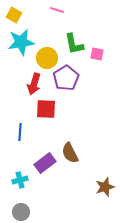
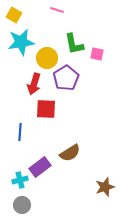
brown semicircle: rotated 95 degrees counterclockwise
purple rectangle: moved 5 px left, 4 px down
gray circle: moved 1 px right, 7 px up
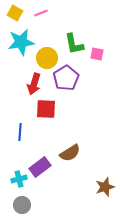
pink line: moved 16 px left, 3 px down; rotated 40 degrees counterclockwise
yellow square: moved 1 px right, 2 px up
cyan cross: moved 1 px left, 1 px up
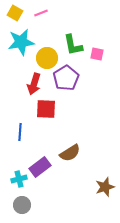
green L-shape: moved 1 px left, 1 px down
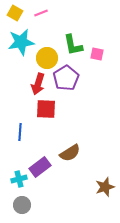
red arrow: moved 4 px right
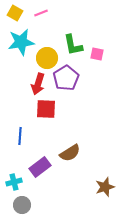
blue line: moved 4 px down
cyan cross: moved 5 px left, 3 px down
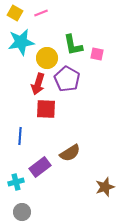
purple pentagon: moved 1 px right, 1 px down; rotated 10 degrees counterclockwise
cyan cross: moved 2 px right
gray circle: moved 7 px down
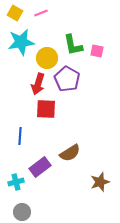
pink square: moved 3 px up
brown star: moved 5 px left, 5 px up
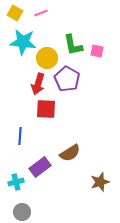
cyan star: moved 2 px right; rotated 16 degrees clockwise
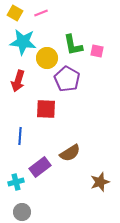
red arrow: moved 20 px left, 3 px up
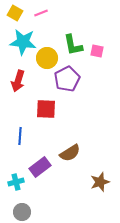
purple pentagon: rotated 15 degrees clockwise
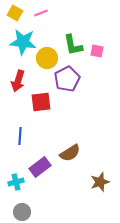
red square: moved 5 px left, 7 px up; rotated 10 degrees counterclockwise
